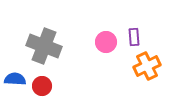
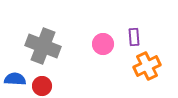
pink circle: moved 3 px left, 2 px down
gray cross: moved 1 px left
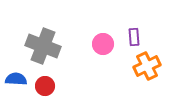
blue semicircle: moved 1 px right
red circle: moved 3 px right
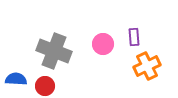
gray cross: moved 11 px right, 5 px down
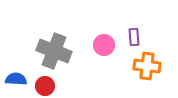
pink circle: moved 1 px right, 1 px down
orange cross: rotated 32 degrees clockwise
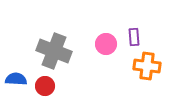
pink circle: moved 2 px right, 1 px up
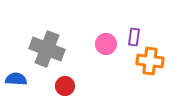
purple rectangle: rotated 12 degrees clockwise
gray cross: moved 7 px left, 2 px up
orange cross: moved 3 px right, 5 px up
red circle: moved 20 px right
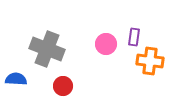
red circle: moved 2 px left
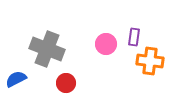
blue semicircle: rotated 30 degrees counterclockwise
red circle: moved 3 px right, 3 px up
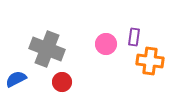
red circle: moved 4 px left, 1 px up
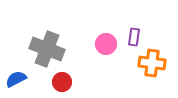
orange cross: moved 2 px right, 2 px down
